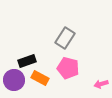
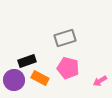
gray rectangle: rotated 40 degrees clockwise
pink arrow: moved 1 px left, 3 px up; rotated 16 degrees counterclockwise
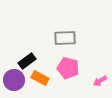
gray rectangle: rotated 15 degrees clockwise
black rectangle: rotated 18 degrees counterclockwise
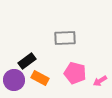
pink pentagon: moved 7 px right, 5 px down
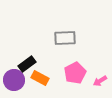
black rectangle: moved 3 px down
pink pentagon: rotated 30 degrees clockwise
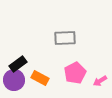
black rectangle: moved 9 px left
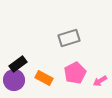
gray rectangle: moved 4 px right; rotated 15 degrees counterclockwise
orange rectangle: moved 4 px right
